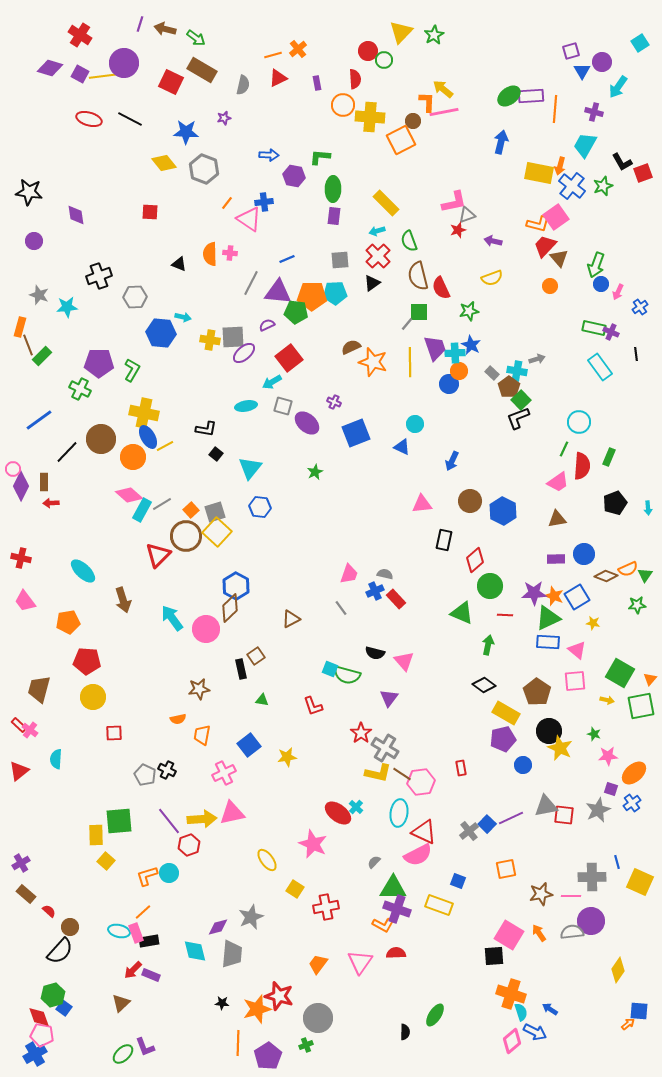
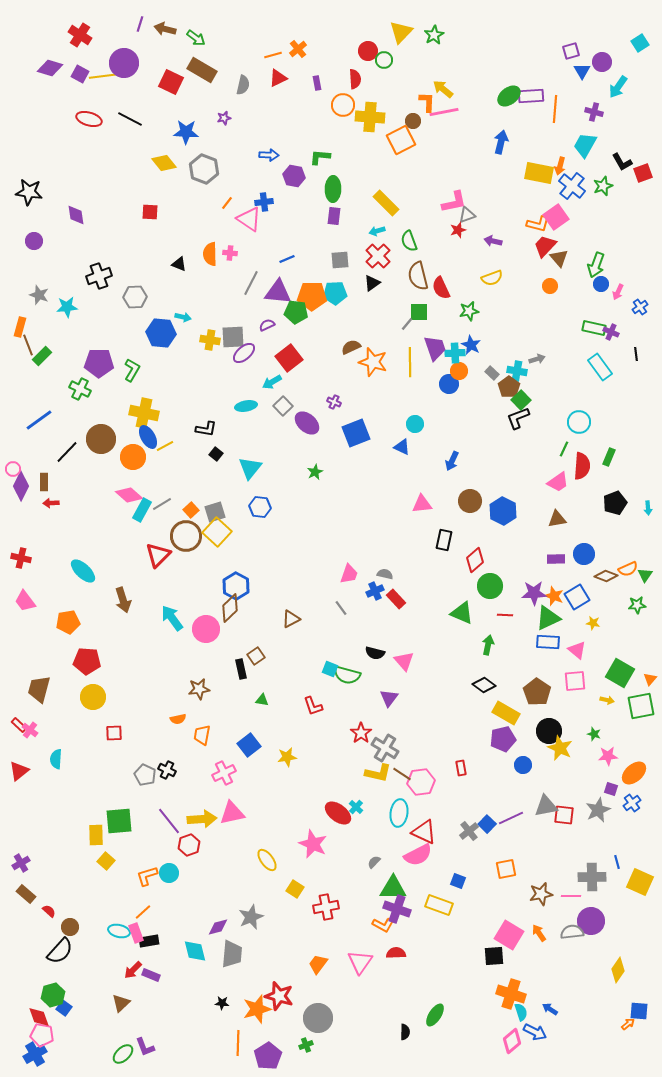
gray square at (283, 406): rotated 30 degrees clockwise
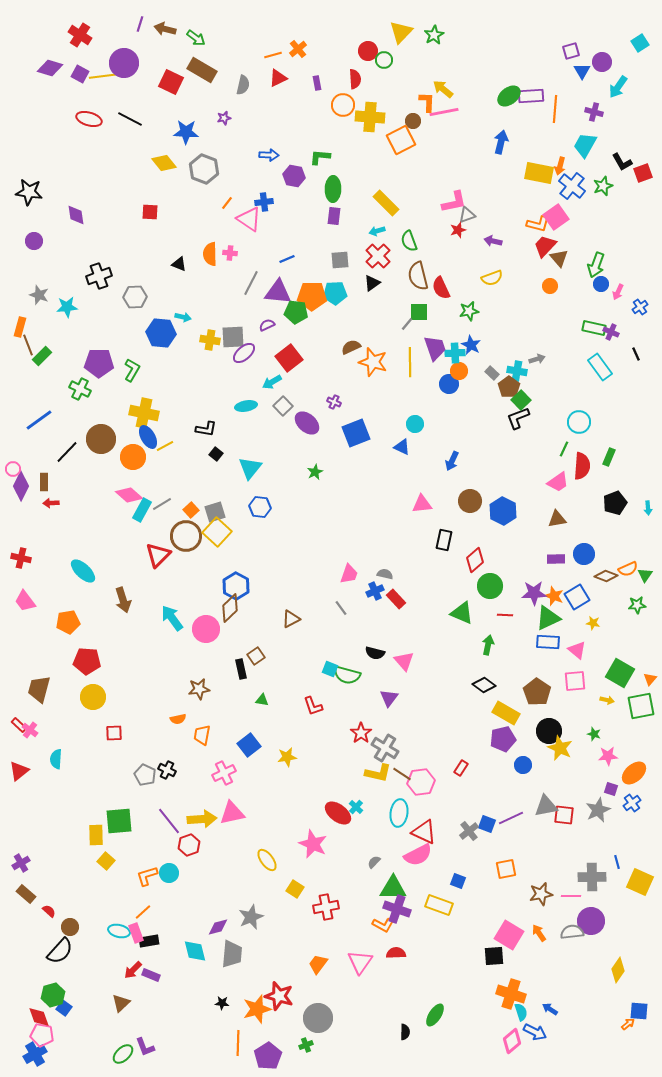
black line at (636, 354): rotated 16 degrees counterclockwise
red rectangle at (461, 768): rotated 42 degrees clockwise
blue square at (487, 824): rotated 24 degrees counterclockwise
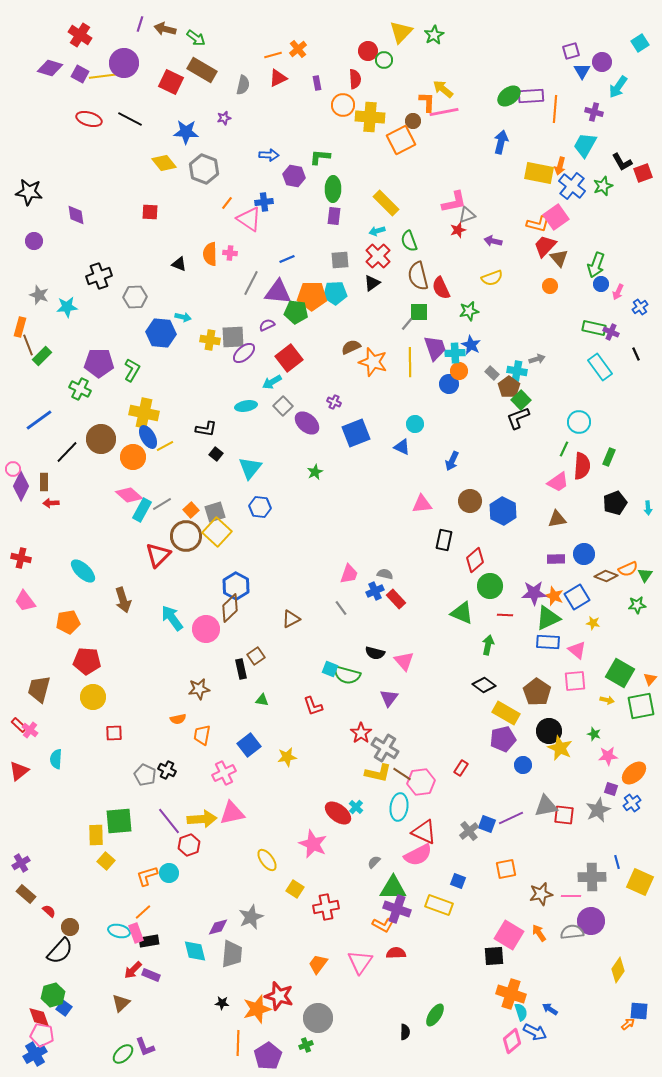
cyan ellipse at (399, 813): moved 6 px up
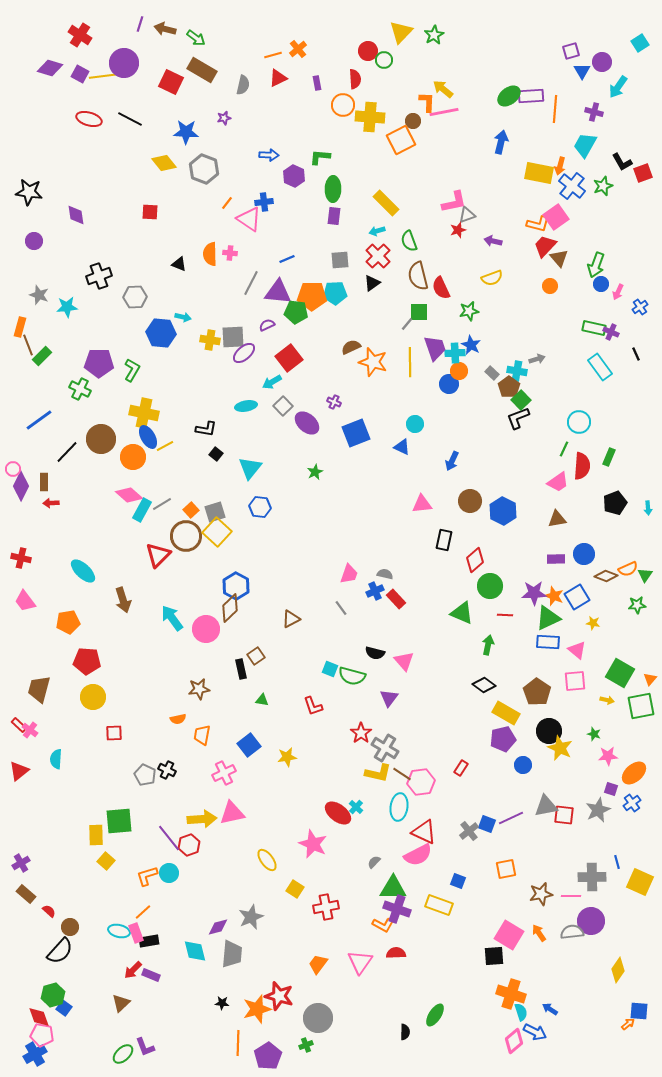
purple hexagon at (294, 176): rotated 15 degrees clockwise
green semicircle at (347, 675): moved 5 px right, 1 px down
purple line at (169, 821): moved 17 px down
pink diamond at (512, 1041): moved 2 px right
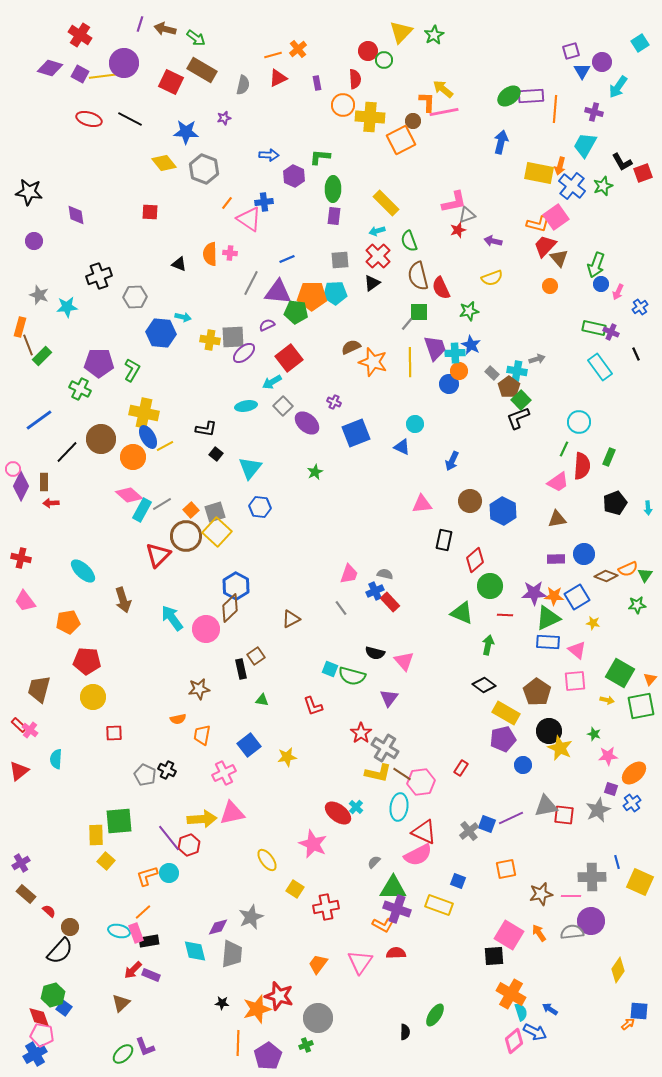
orange star at (554, 596): rotated 18 degrees counterclockwise
red rectangle at (396, 599): moved 6 px left, 3 px down
orange cross at (511, 994): rotated 12 degrees clockwise
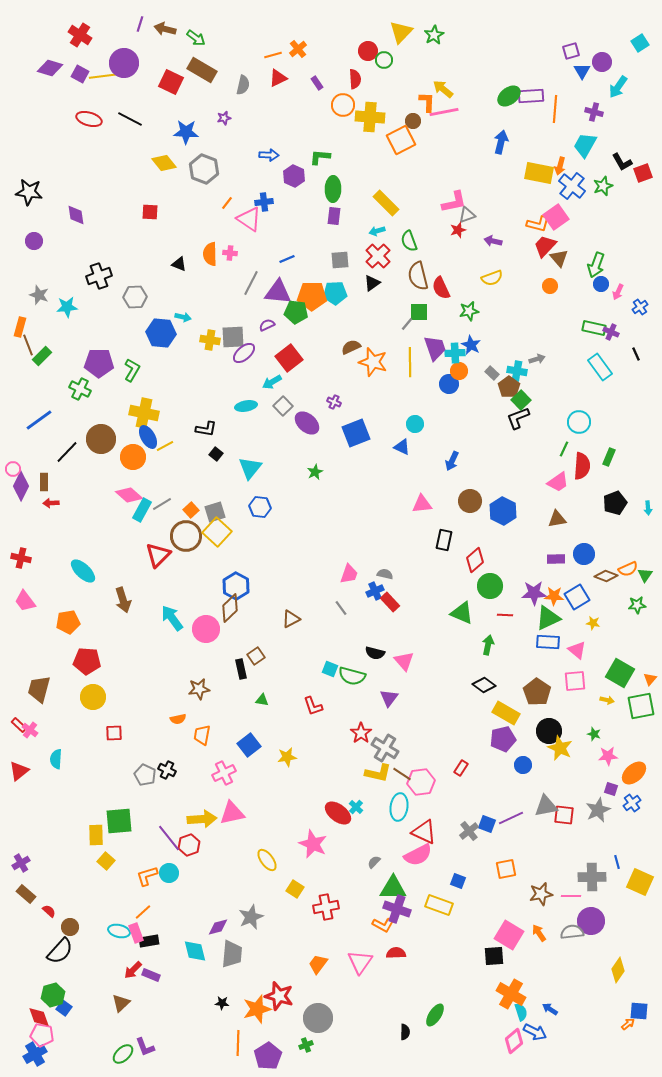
purple rectangle at (317, 83): rotated 24 degrees counterclockwise
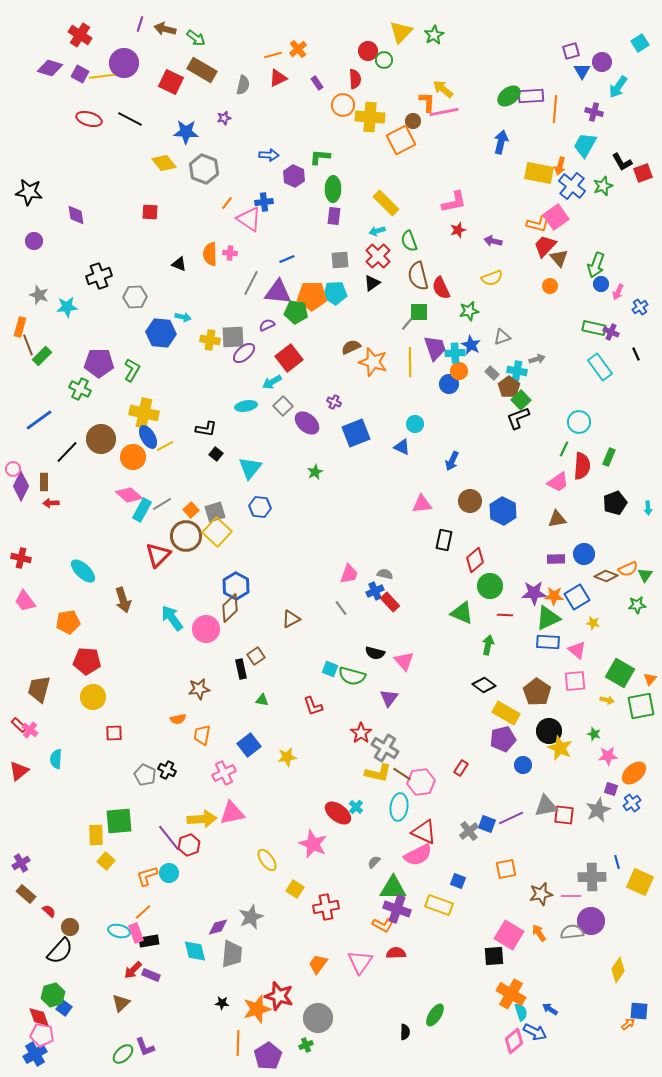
gray triangle at (467, 215): moved 35 px right, 122 px down
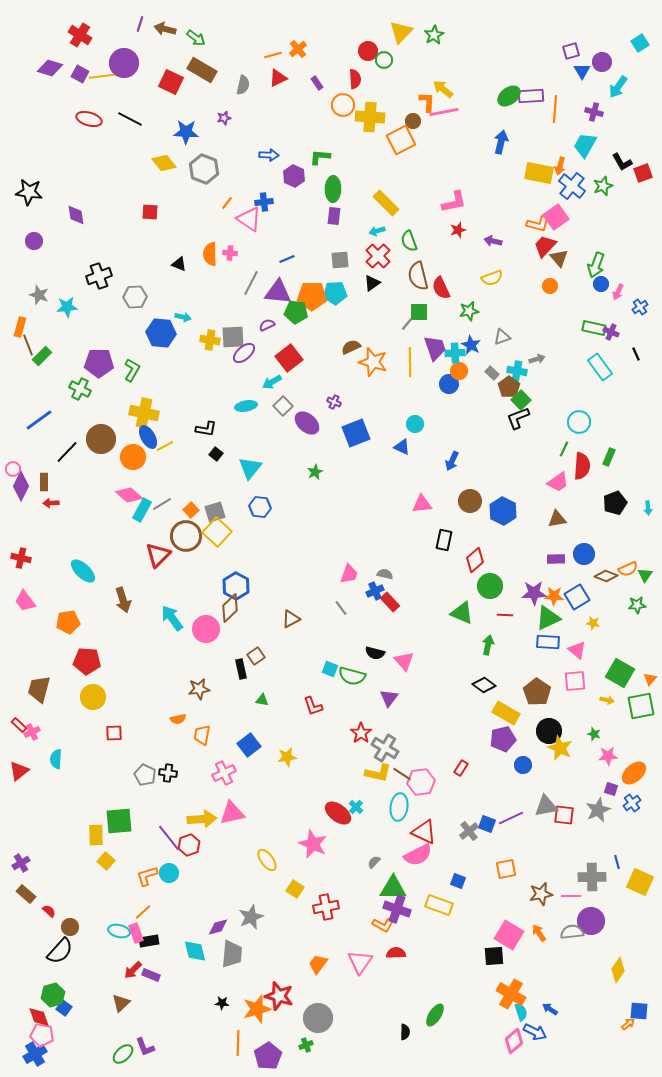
pink cross at (30, 730): moved 2 px right, 2 px down; rotated 28 degrees clockwise
black cross at (167, 770): moved 1 px right, 3 px down; rotated 18 degrees counterclockwise
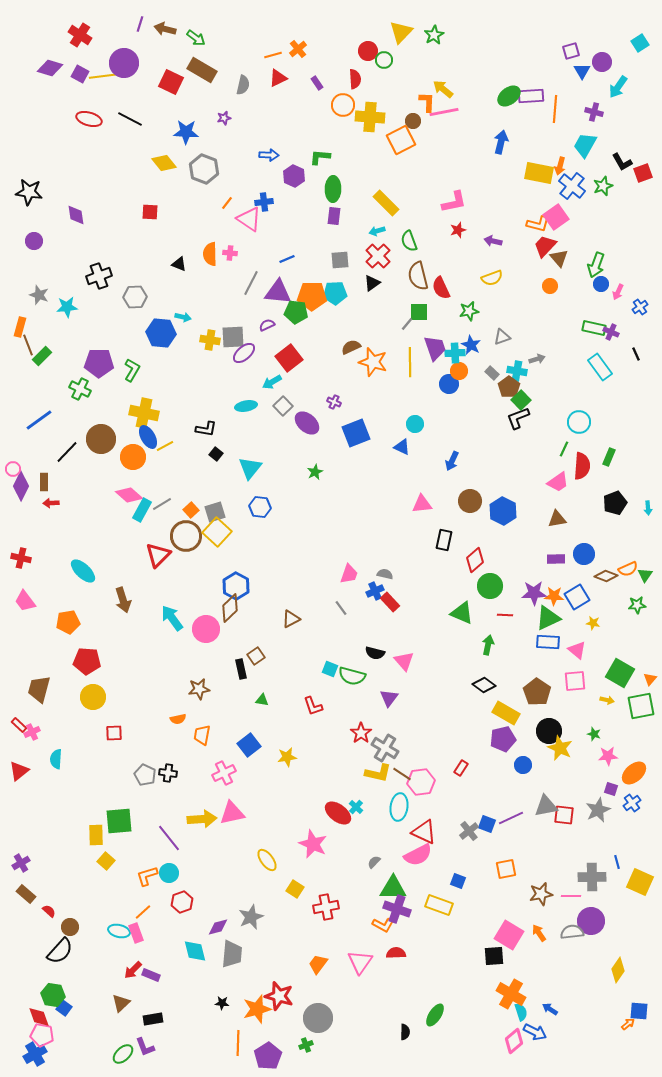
red hexagon at (189, 845): moved 7 px left, 57 px down
black rectangle at (149, 941): moved 4 px right, 78 px down
green hexagon at (53, 995): rotated 25 degrees clockwise
